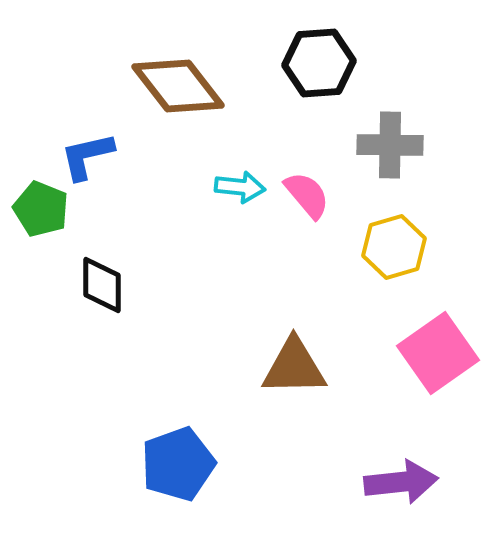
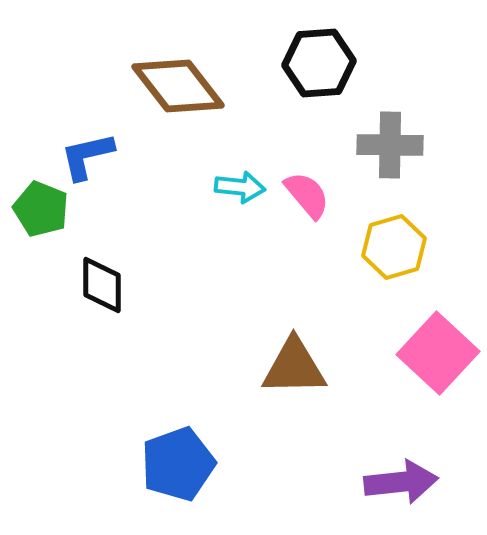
pink square: rotated 12 degrees counterclockwise
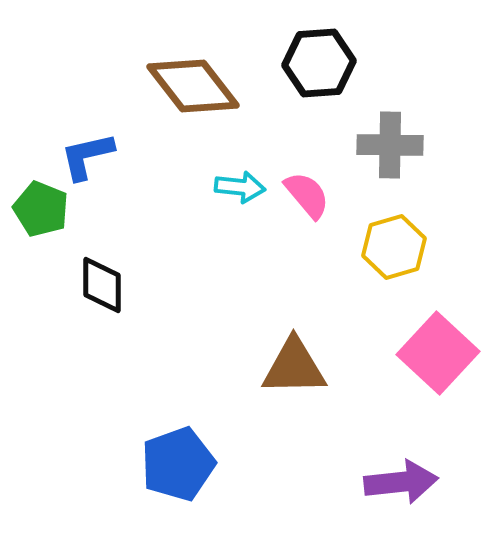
brown diamond: moved 15 px right
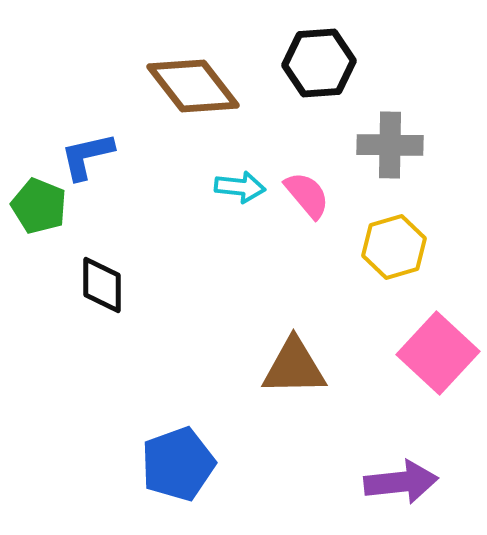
green pentagon: moved 2 px left, 3 px up
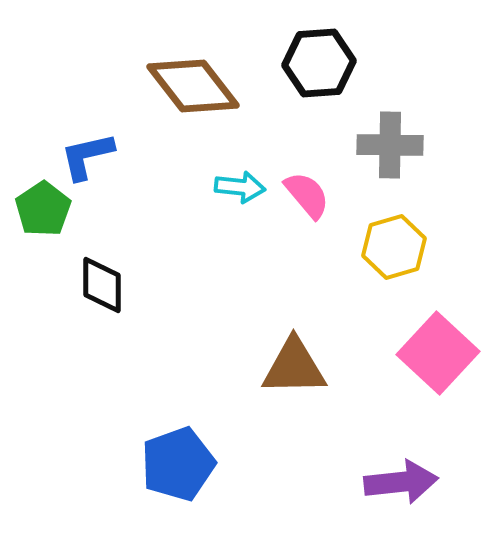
green pentagon: moved 4 px right, 3 px down; rotated 16 degrees clockwise
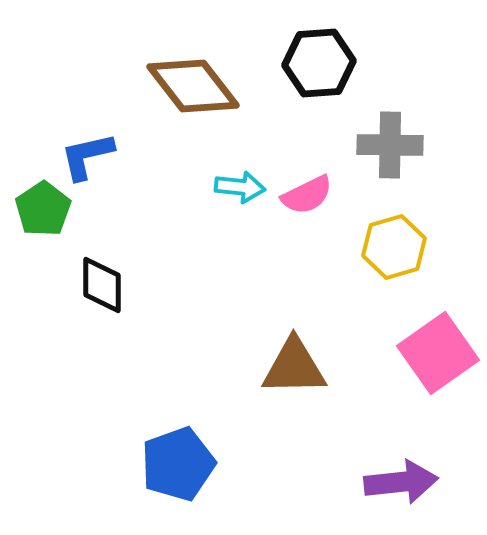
pink semicircle: rotated 104 degrees clockwise
pink square: rotated 12 degrees clockwise
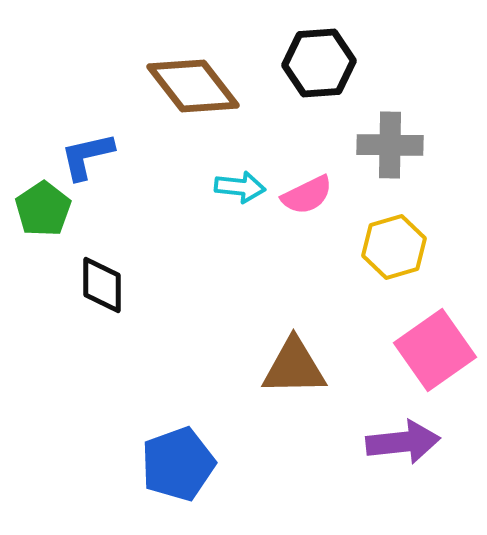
pink square: moved 3 px left, 3 px up
purple arrow: moved 2 px right, 40 px up
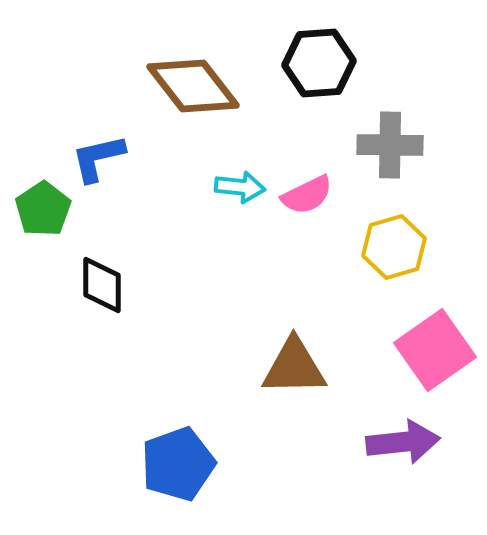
blue L-shape: moved 11 px right, 2 px down
